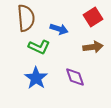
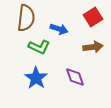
brown semicircle: rotated 12 degrees clockwise
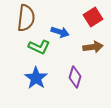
blue arrow: moved 1 px right, 3 px down
purple diamond: rotated 35 degrees clockwise
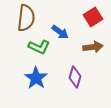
blue arrow: rotated 18 degrees clockwise
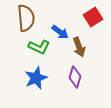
brown semicircle: rotated 12 degrees counterclockwise
brown arrow: moved 14 px left; rotated 78 degrees clockwise
blue star: rotated 15 degrees clockwise
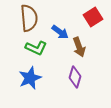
brown semicircle: moved 3 px right
green L-shape: moved 3 px left, 1 px down
blue star: moved 6 px left
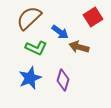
brown semicircle: rotated 128 degrees counterclockwise
brown arrow: rotated 126 degrees clockwise
purple diamond: moved 12 px left, 3 px down
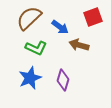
red square: rotated 12 degrees clockwise
blue arrow: moved 5 px up
brown arrow: moved 2 px up
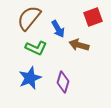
brown semicircle: rotated 8 degrees counterclockwise
blue arrow: moved 2 px left, 2 px down; rotated 24 degrees clockwise
purple diamond: moved 2 px down
